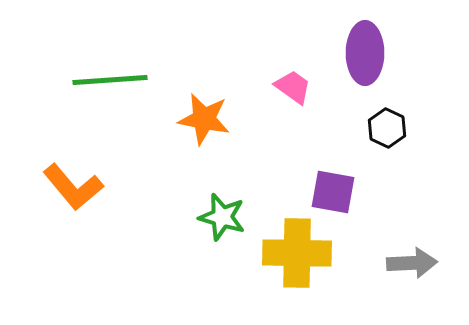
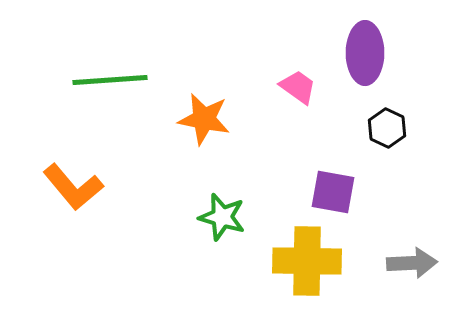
pink trapezoid: moved 5 px right
yellow cross: moved 10 px right, 8 px down
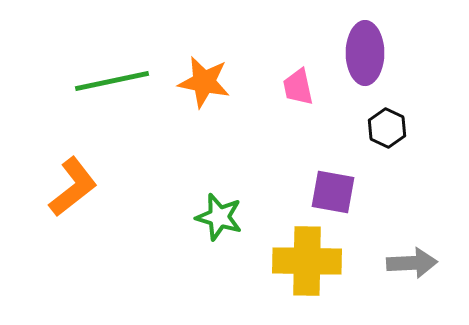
green line: moved 2 px right, 1 px down; rotated 8 degrees counterclockwise
pink trapezoid: rotated 138 degrees counterclockwise
orange star: moved 37 px up
orange L-shape: rotated 88 degrees counterclockwise
green star: moved 3 px left
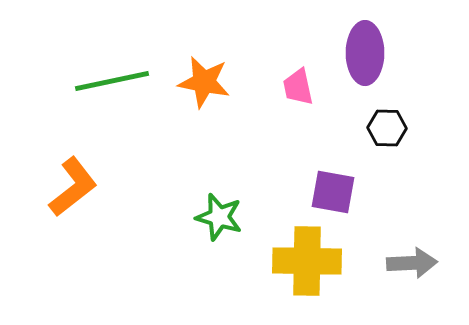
black hexagon: rotated 24 degrees counterclockwise
